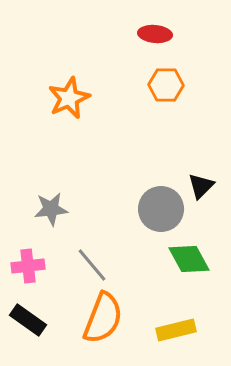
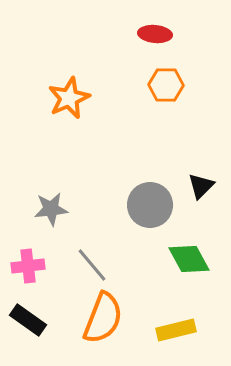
gray circle: moved 11 px left, 4 px up
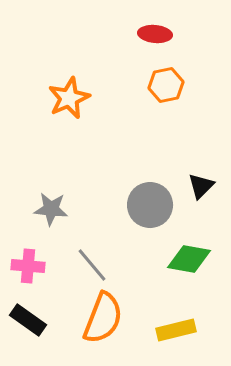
orange hexagon: rotated 12 degrees counterclockwise
gray star: rotated 12 degrees clockwise
green diamond: rotated 51 degrees counterclockwise
pink cross: rotated 12 degrees clockwise
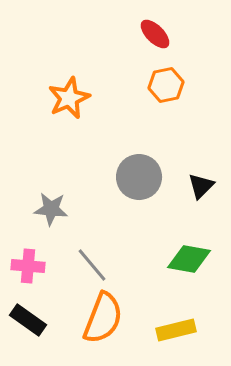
red ellipse: rotated 40 degrees clockwise
gray circle: moved 11 px left, 28 px up
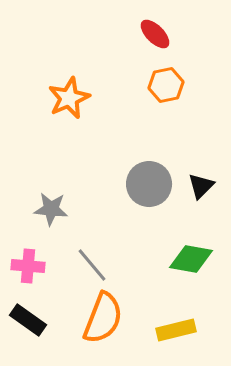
gray circle: moved 10 px right, 7 px down
green diamond: moved 2 px right
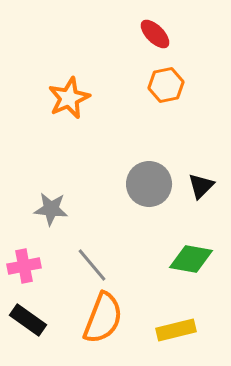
pink cross: moved 4 px left; rotated 16 degrees counterclockwise
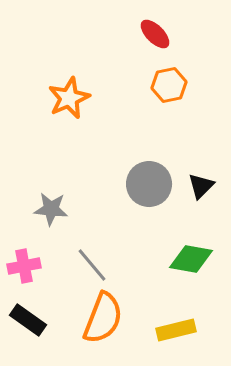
orange hexagon: moved 3 px right
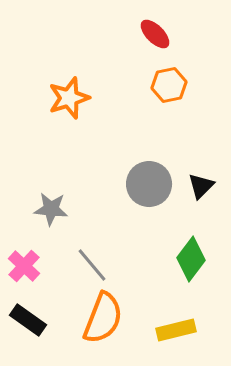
orange star: rotated 6 degrees clockwise
green diamond: rotated 63 degrees counterclockwise
pink cross: rotated 36 degrees counterclockwise
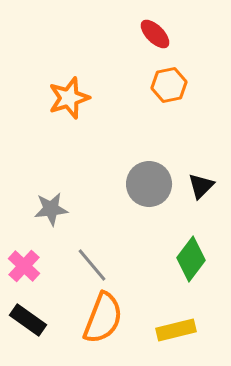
gray star: rotated 12 degrees counterclockwise
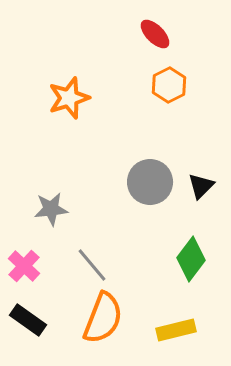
orange hexagon: rotated 16 degrees counterclockwise
gray circle: moved 1 px right, 2 px up
